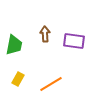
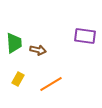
brown arrow: moved 7 px left, 16 px down; rotated 105 degrees clockwise
purple rectangle: moved 11 px right, 5 px up
green trapezoid: moved 2 px up; rotated 15 degrees counterclockwise
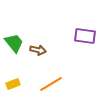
green trapezoid: rotated 35 degrees counterclockwise
yellow rectangle: moved 5 px left, 5 px down; rotated 40 degrees clockwise
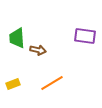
green trapezoid: moved 3 px right, 5 px up; rotated 145 degrees counterclockwise
orange line: moved 1 px right, 1 px up
